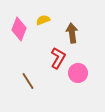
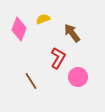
yellow semicircle: moved 1 px up
brown arrow: rotated 30 degrees counterclockwise
pink circle: moved 4 px down
brown line: moved 3 px right
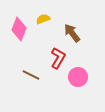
brown line: moved 6 px up; rotated 30 degrees counterclockwise
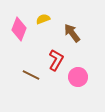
red L-shape: moved 2 px left, 2 px down
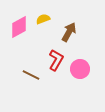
pink diamond: moved 2 px up; rotated 40 degrees clockwise
brown arrow: moved 3 px left, 1 px up; rotated 66 degrees clockwise
pink circle: moved 2 px right, 8 px up
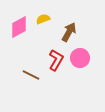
pink circle: moved 11 px up
